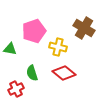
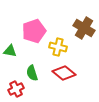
green triangle: moved 2 px down
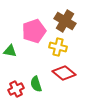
brown cross: moved 19 px left, 7 px up
green semicircle: moved 4 px right, 11 px down
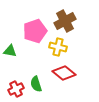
brown cross: rotated 30 degrees clockwise
pink pentagon: moved 1 px right
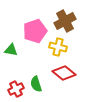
green triangle: moved 1 px right, 1 px up
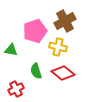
red diamond: moved 1 px left
green semicircle: moved 13 px up
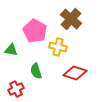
brown cross: moved 6 px right, 2 px up; rotated 20 degrees counterclockwise
pink pentagon: rotated 25 degrees counterclockwise
red diamond: moved 12 px right; rotated 20 degrees counterclockwise
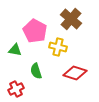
green triangle: moved 4 px right
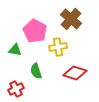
yellow cross: rotated 24 degrees counterclockwise
